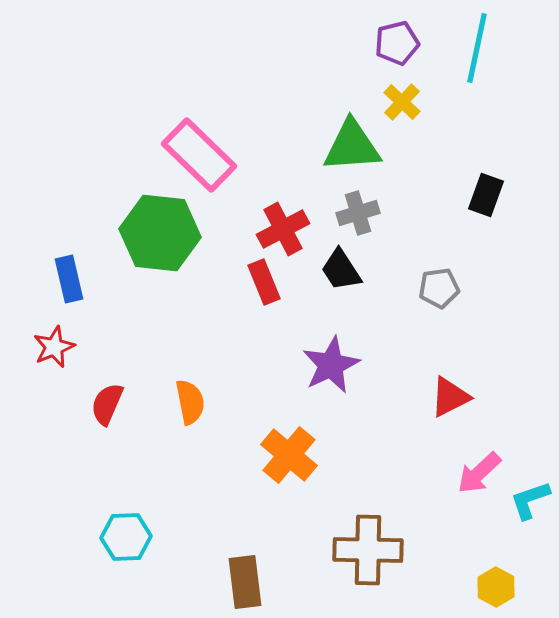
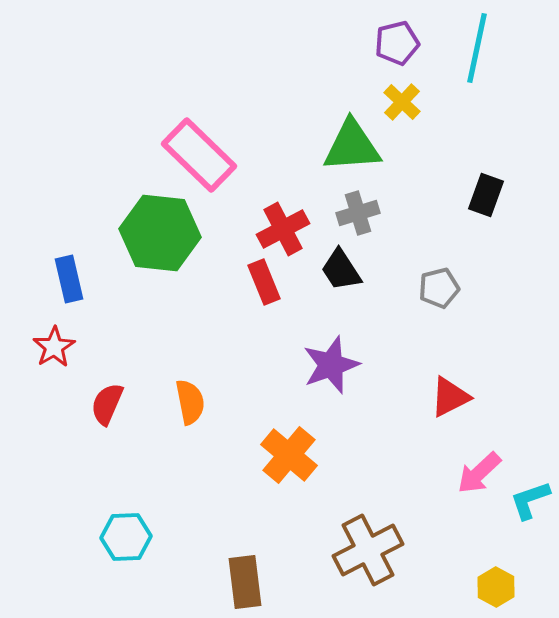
gray pentagon: rotated 6 degrees counterclockwise
red star: rotated 9 degrees counterclockwise
purple star: rotated 6 degrees clockwise
brown cross: rotated 28 degrees counterclockwise
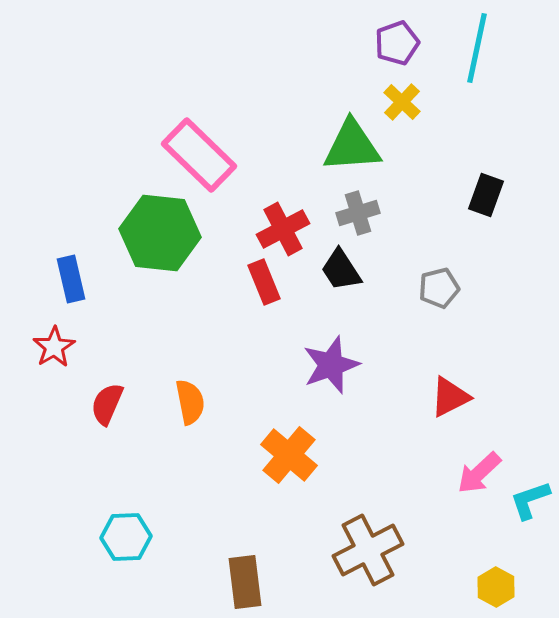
purple pentagon: rotated 6 degrees counterclockwise
blue rectangle: moved 2 px right
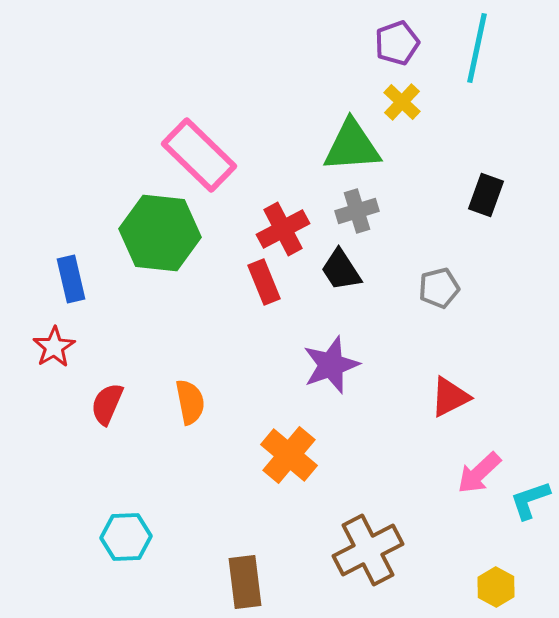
gray cross: moved 1 px left, 2 px up
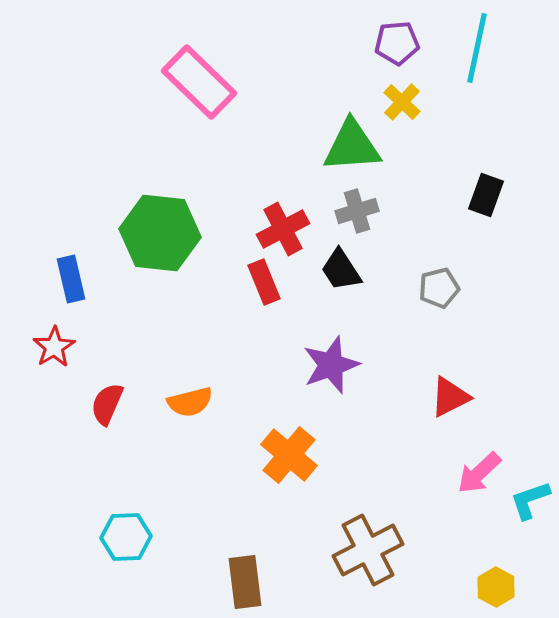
purple pentagon: rotated 15 degrees clockwise
pink rectangle: moved 73 px up
orange semicircle: rotated 87 degrees clockwise
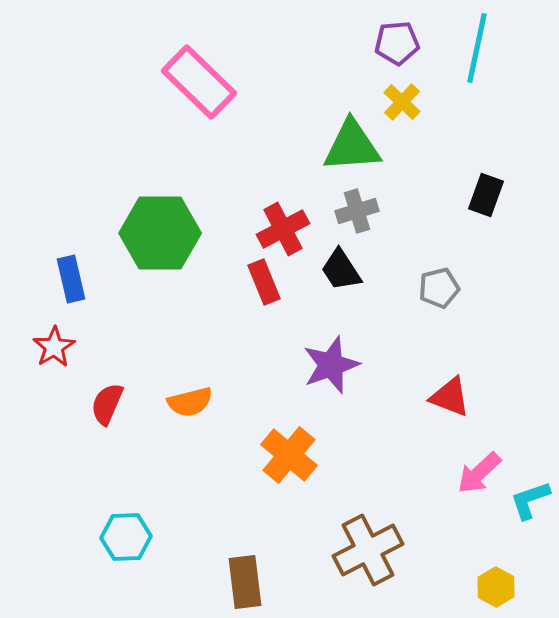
green hexagon: rotated 6 degrees counterclockwise
red triangle: rotated 48 degrees clockwise
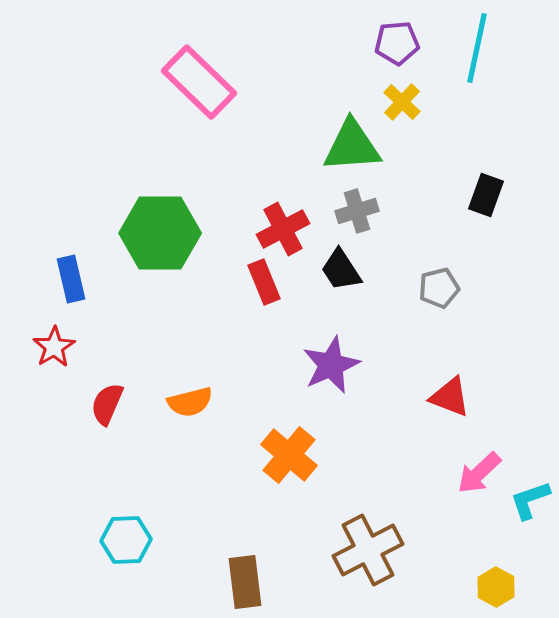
purple star: rotated 4 degrees counterclockwise
cyan hexagon: moved 3 px down
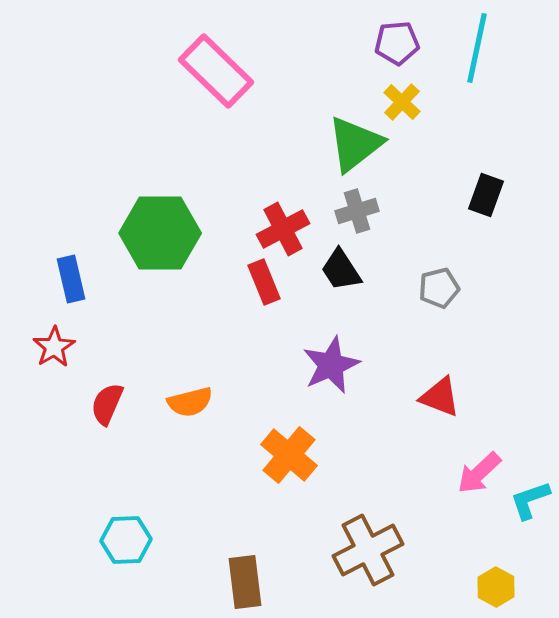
pink rectangle: moved 17 px right, 11 px up
green triangle: moved 3 px right, 2 px up; rotated 34 degrees counterclockwise
red triangle: moved 10 px left
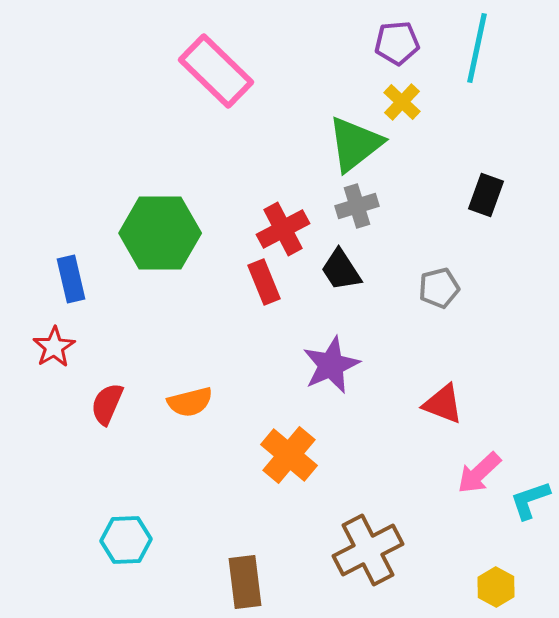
gray cross: moved 5 px up
red triangle: moved 3 px right, 7 px down
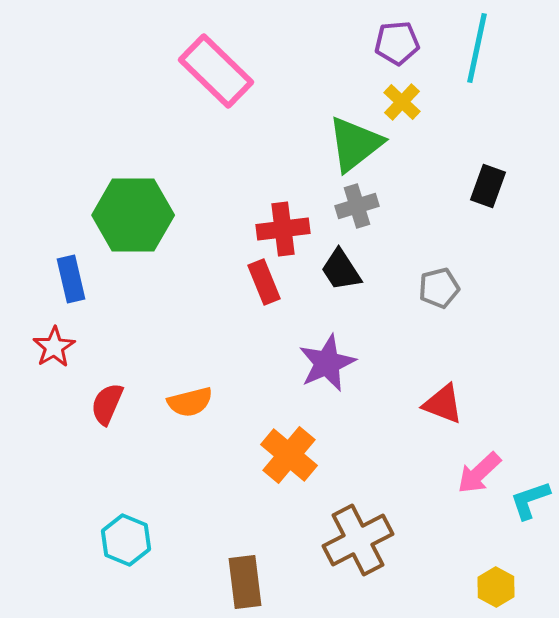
black rectangle: moved 2 px right, 9 px up
red cross: rotated 21 degrees clockwise
green hexagon: moved 27 px left, 18 px up
purple star: moved 4 px left, 2 px up
cyan hexagon: rotated 24 degrees clockwise
brown cross: moved 10 px left, 10 px up
